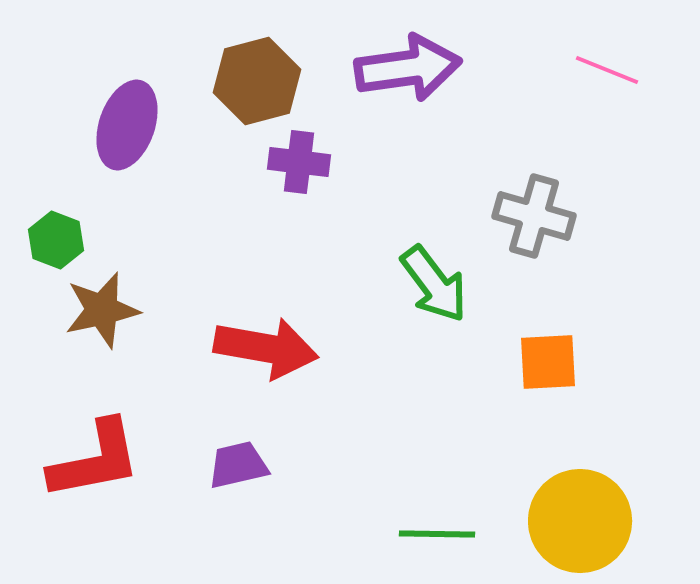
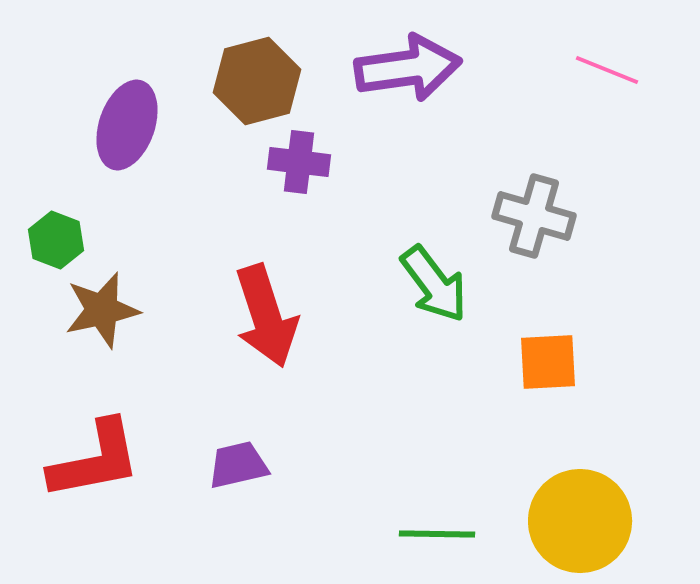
red arrow: moved 32 px up; rotated 62 degrees clockwise
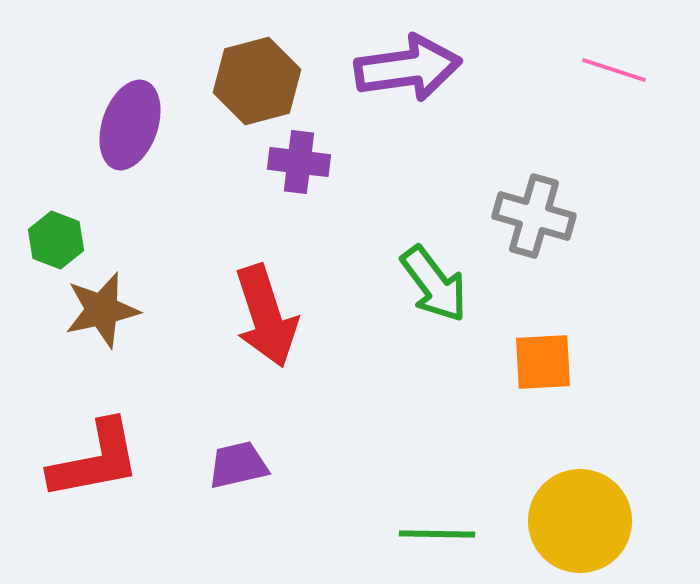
pink line: moved 7 px right; rotated 4 degrees counterclockwise
purple ellipse: moved 3 px right
orange square: moved 5 px left
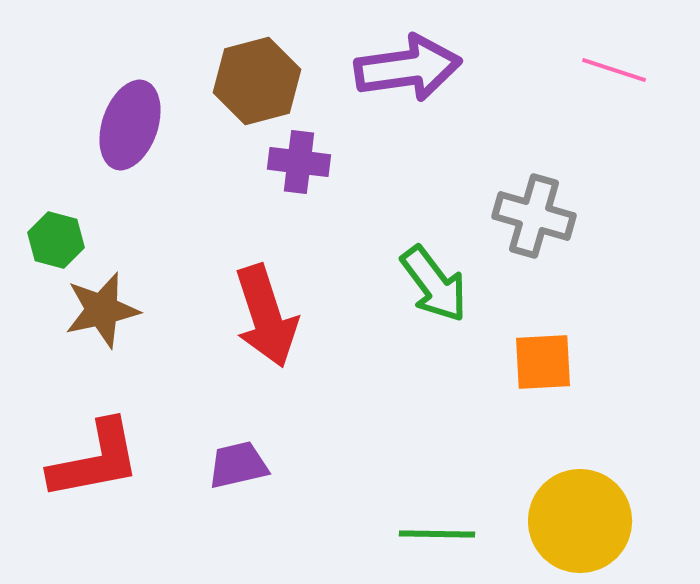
green hexagon: rotated 6 degrees counterclockwise
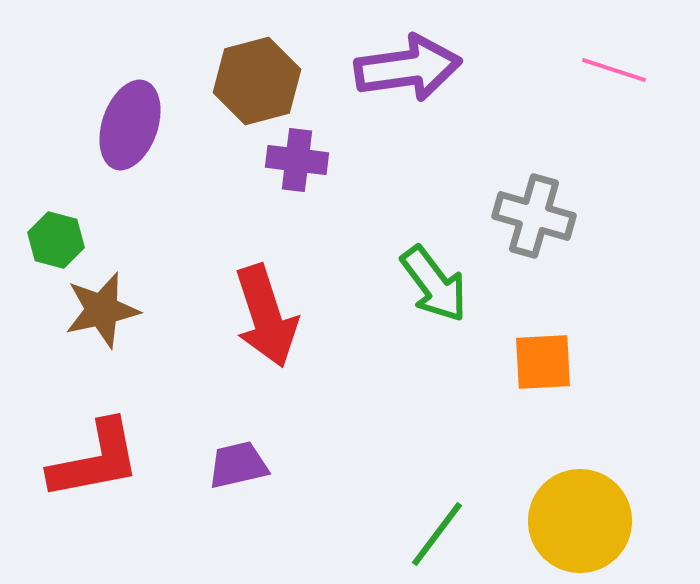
purple cross: moved 2 px left, 2 px up
green line: rotated 54 degrees counterclockwise
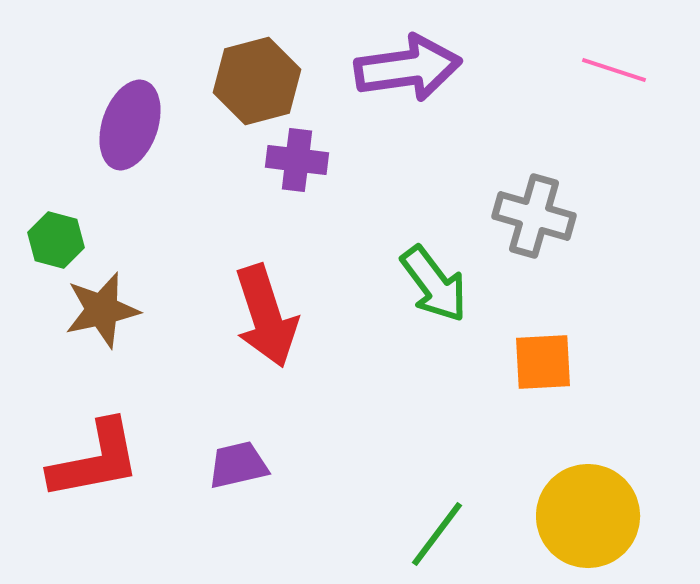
yellow circle: moved 8 px right, 5 px up
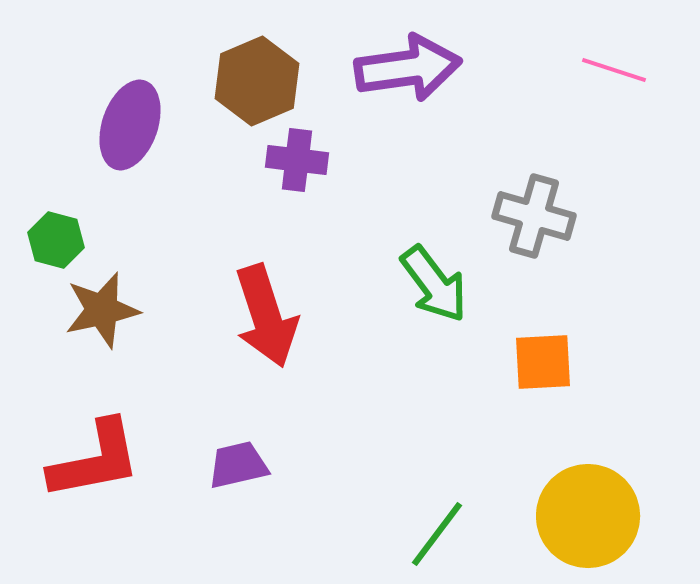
brown hexagon: rotated 8 degrees counterclockwise
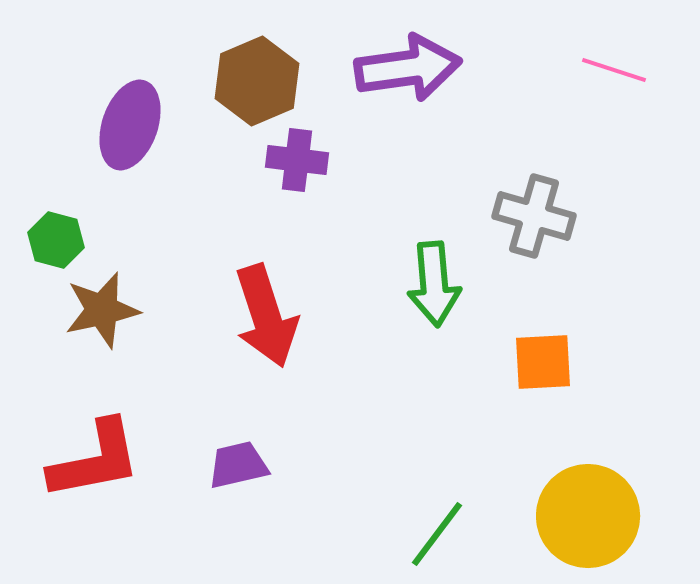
green arrow: rotated 32 degrees clockwise
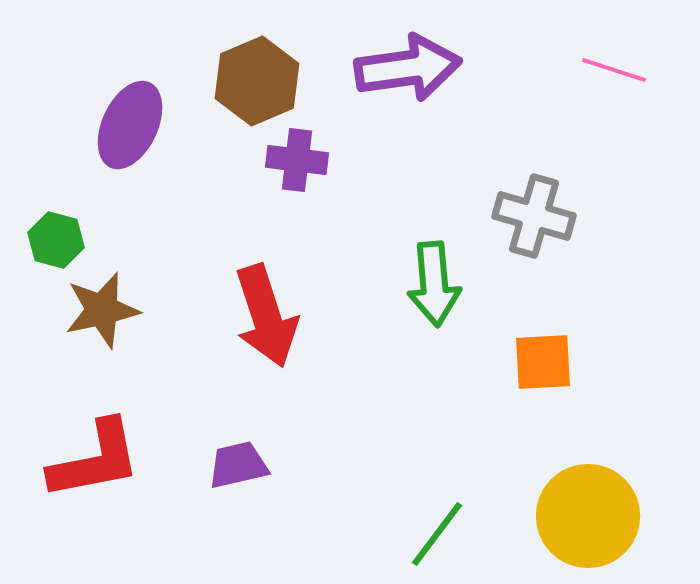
purple ellipse: rotated 6 degrees clockwise
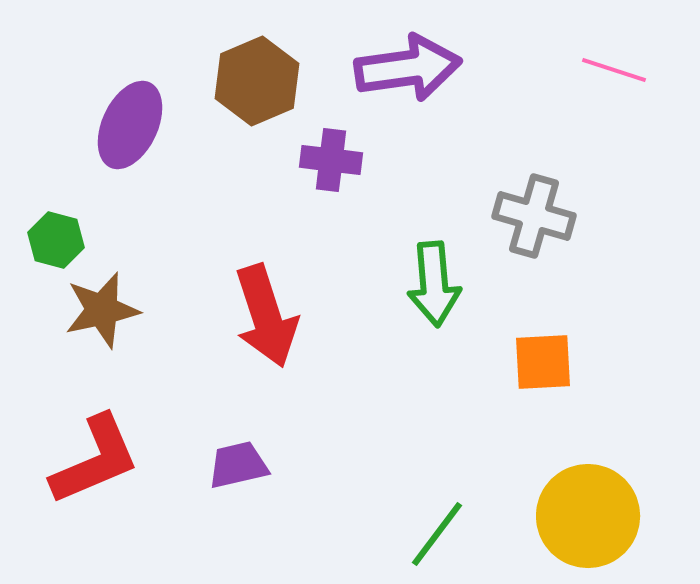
purple cross: moved 34 px right
red L-shape: rotated 12 degrees counterclockwise
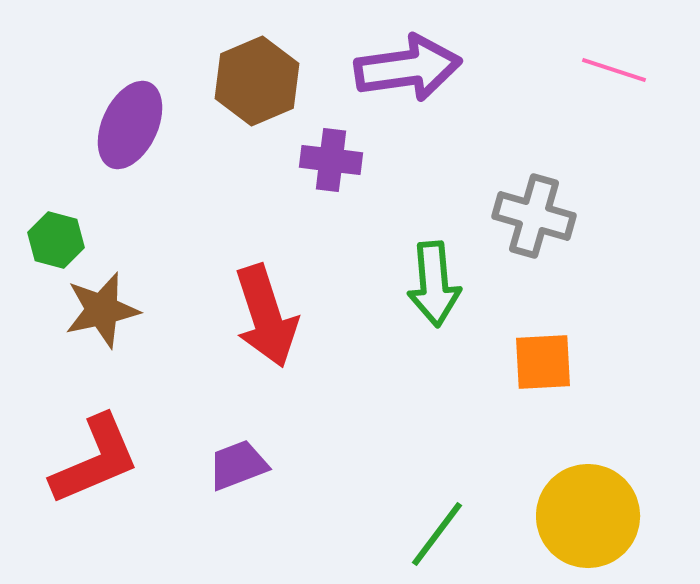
purple trapezoid: rotated 8 degrees counterclockwise
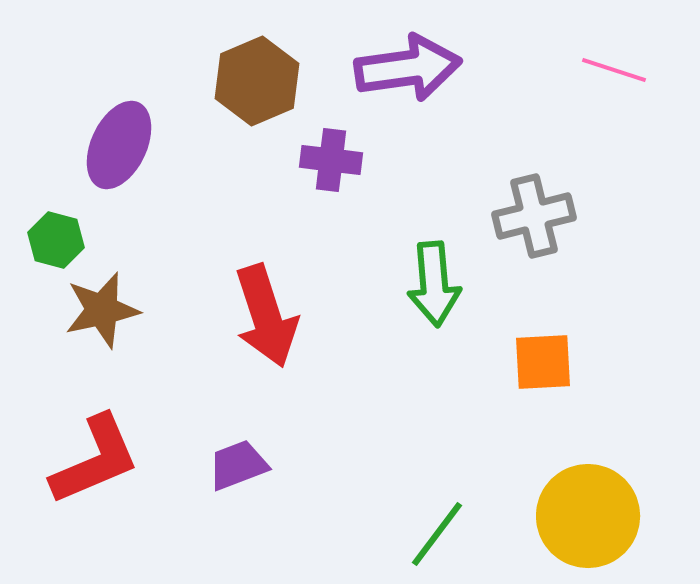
purple ellipse: moved 11 px left, 20 px down
gray cross: rotated 30 degrees counterclockwise
